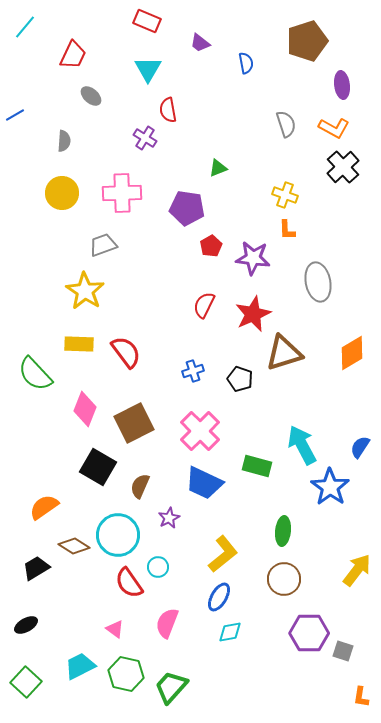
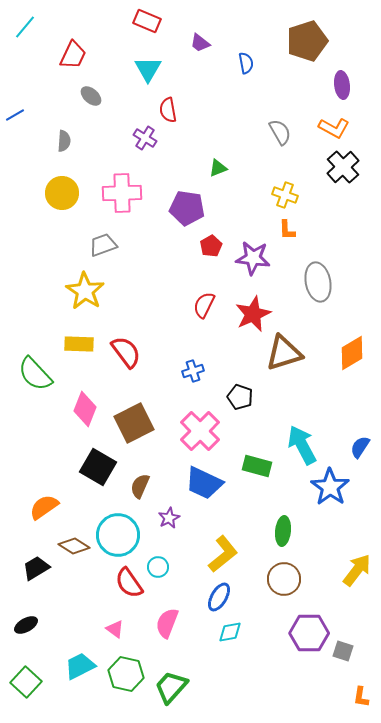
gray semicircle at (286, 124): moved 6 px left, 8 px down; rotated 12 degrees counterclockwise
black pentagon at (240, 379): moved 18 px down
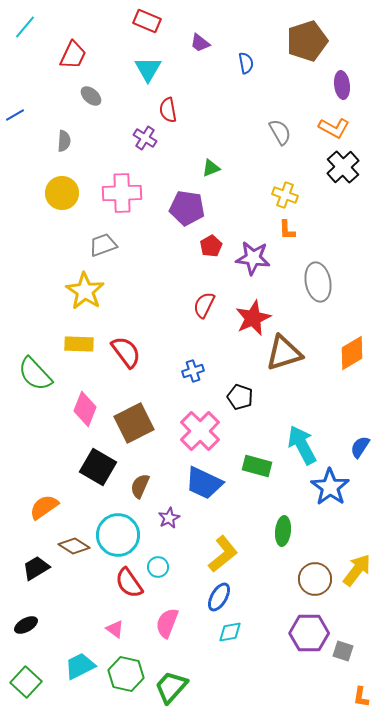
green triangle at (218, 168): moved 7 px left
red star at (253, 314): moved 4 px down
brown circle at (284, 579): moved 31 px right
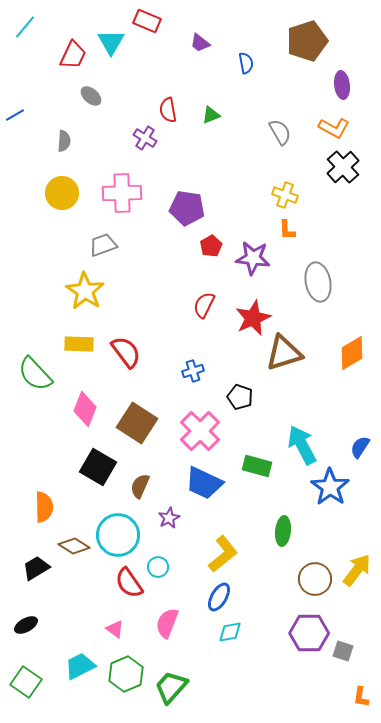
cyan triangle at (148, 69): moved 37 px left, 27 px up
green triangle at (211, 168): moved 53 px up
brown square at (134, 423): moved 3 px right; rotated 30 degrees counterclockwise
orange semicircle at (44, 507): rotated 124 degrees clockwise
green hexagon at (126, 674): rotated 24 degrees clockwise
green square at (26, 682): rotated 8 degrees counterclockwise
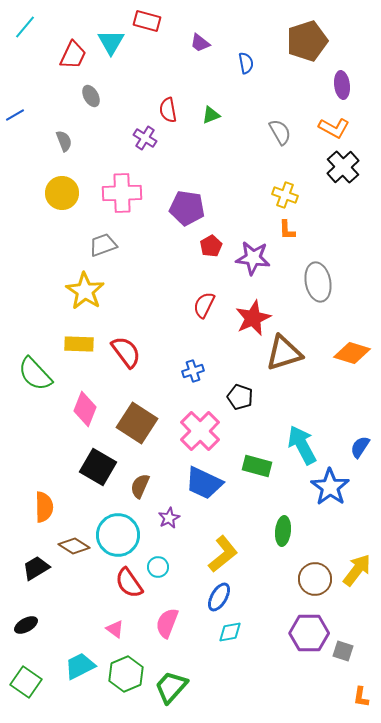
red rectangle at (147, 21): rotated 8 degrees counterclockwise
gray ellipse at (91, 96): rotated 20 degrees clockwise
gray semicircle at (64, 141): rotated 25 degrees counterclockwise
orange diamond at (352, 353): rotated 48 degrees clockwise
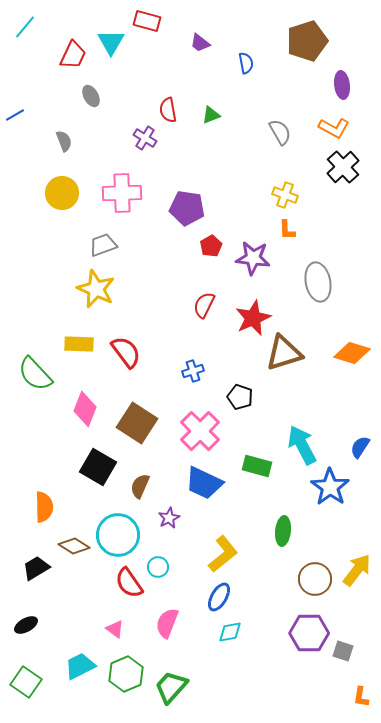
yellow star at (85, 291): moved 11 px right, 2 px up; rotated 9 degrees counterclockwise
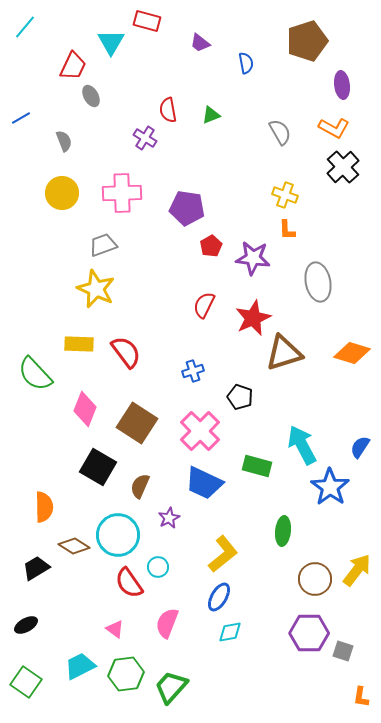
red trapezoid at (73, 55): moved 11 px down
blue line at (15, 115): moved 6 px right, 3 px down
green hexagon at (126, 674): rotated 16 degrees clockwise
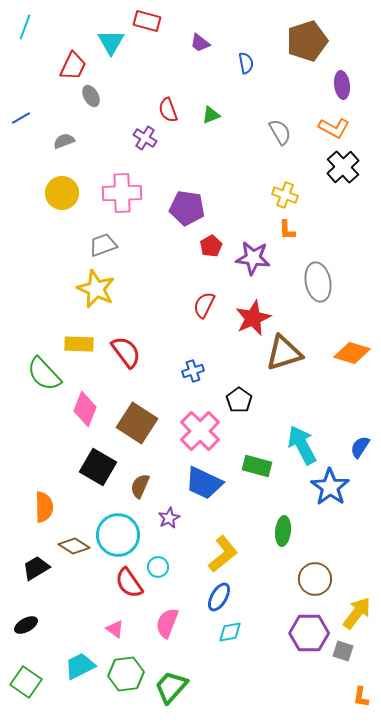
cyan line at (25, 27): rotated 20 degrees counterclockwise
red semicircle at (168, 110): rotated 10 degrees counterclockwise
gray semicircle at (64, 141): rotated 90 degrees counterclockwise
green semicircle at (35, 374): moved 9 px right
black pentagon at (240, 397): moved 1 px left, 3 px down; rotated 15 degrees clockwise
yellow arrow at (357, 570): moved 43 px down
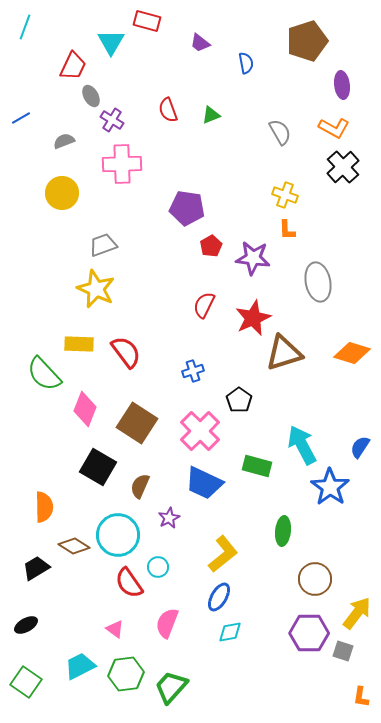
purple cross at (145, 138): moved 33 px left, 18 px up
pink cross at (122, 193): moved 29 px up
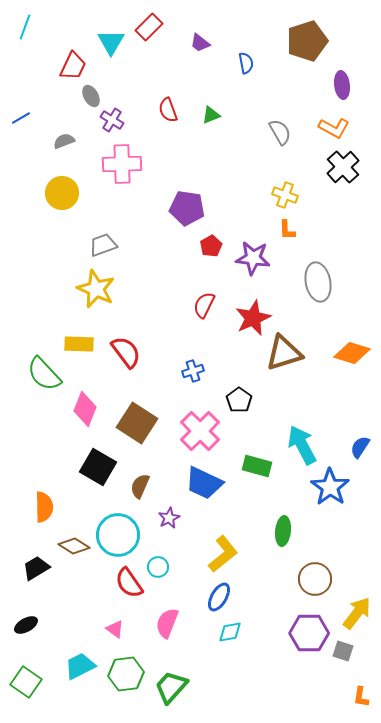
red rectangle at (147, 21): moved 2 px right, 6 px down; rotated 60 degrees counterclockwise
